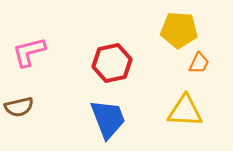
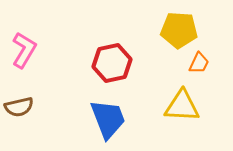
pink L-shape: moved 5 px left, 2 px up; rotated 135 degrees clockwise
yellow triangle: moved 3 px left, 5 px up
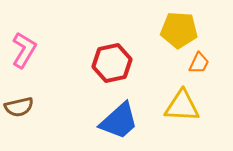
blue trapezoid: moved 11 px right, 2 px down; rotated 69 degrees clockwise
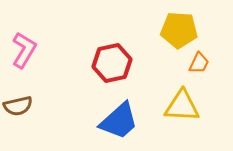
brown semicircle: moved 1 px left, 1 px up
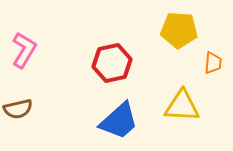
orange trapezoid: moved 14 px right; rotated 20 degrees counterclockwise
brown semicircle: moved 3 px down
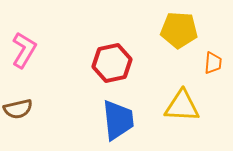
blue trapezoid: moved 1 px left, 1 px up; rotated 54 degrees counterclockwise
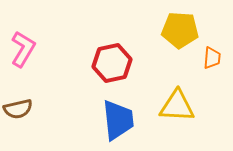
yellow pentagon: moved 1 px right
pink L-shape: moved 1 px left, 1 px up
orange trapezoid: moved 1 px left, 5 px up
yellow triangle: moved 5 px left
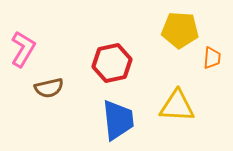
brown semicircle: moved 31 px right, 21 px up
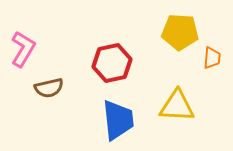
yellow pentagon: moved 2 px down
